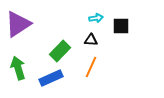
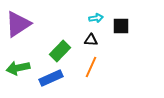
green arrow: rotated 85 degrees counterclockwise
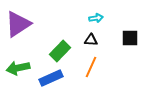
black square: moved 9 px right, 12 px down
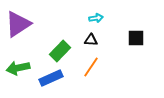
black square: moved 6 px right
orange line: rotated 10 degrees clockwise
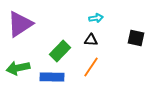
purple triangle: moved 2 px right
black square: rotated 12 degrees clockwise
blue rectangle: moved 1 px right, 1 px up; rotated 25 degrees clockwise
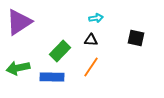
purple triangle: moved 1 px left, 2 px up
